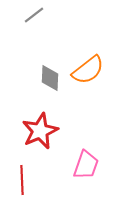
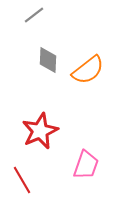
gray diamond: moved 2 px left, 18 px up
red line: rotated 28 degrees counterclockwise
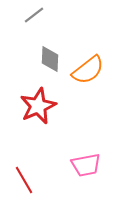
gray diamond: moved 2 px right, 1 px up
red star: moved 2 px left, 25 px up
pink trapezoid: rotated 60 degrees clockwise
red line: moved 2 px right
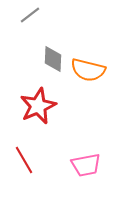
gray line: moved 4 px left
gray diamond: moved 3 px right
orange semicircle: rotated 52 degrees clockwise
red line: moved 20 px up
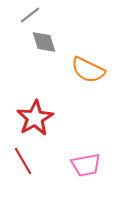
gray diamond: moved 9 px left, 17 px up; rotated 20 degrees counterclockwise
orange semicircle: rotated 12 degrees clockwise
red star: moved 3 px left, 12 px down; rotated 6 degrees counterclockwise
red line: moved 1 px left, 1 px down
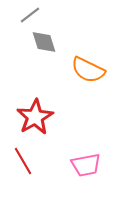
red star: moved 1 px up
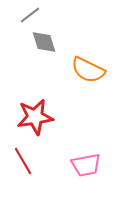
red star: rotated 21 degrees clockwise
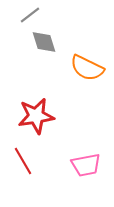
orange semicircle: moved 1 px left, 2 px up
red star: moved 1 px right, 1 px up
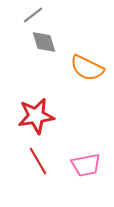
gray line: moved 3 px right
red line: moved 15 px right
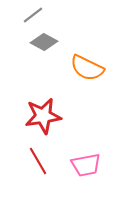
gray diamond: rotated 44 degrees counterclockwise
red star: moved 7 px right
